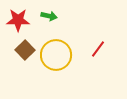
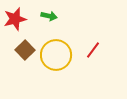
red star: moved 3 px left, 1 px up; rotated 15 degrees counterclockwise
red line: moved 5 px left, 1 px down
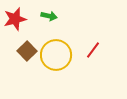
brown square: moved 2 px right, 1 px down
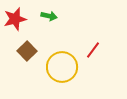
yellow circle: moved 6 px right, 12 px down
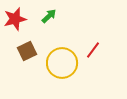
green arrow: rotated 56 degrees counterclockwise
brown square: rotated 18 degrees clockwise
yellow circle: moved 4 px up
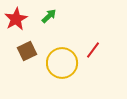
red star: moved 1 px right; rotated 15 degrees counterclockwise
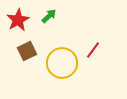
red star: moved 2 px right, 1 px down
